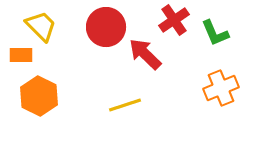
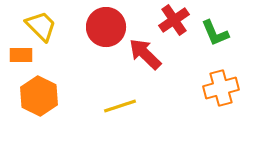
orange cross: rotated 8 degrees clockwise
yellow line: moved 5 px left, 1 px down
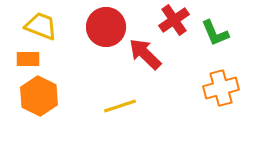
yellow trapezoid: rotated 24 degrees counterclockwise
orange rectangle: moved 7 px right, 4 px down
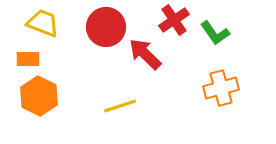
yellow trapezoid: moved 2 px right, 3 px up
green L-shape: rotated 12 degrees counterclockwise
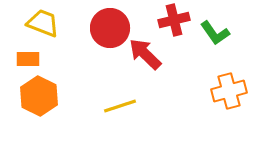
red cross: rotated 20 degrees clockwise
red circle: moved 4 px right, 1 px down
orange cross: moved 8 px right, 3 px down
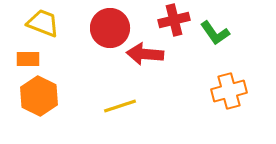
red arrow: rotated 39 degrees counterclockwise
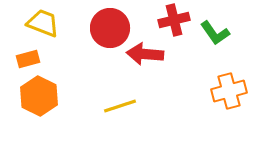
orange rectangle: rotated 15 degrees counterclockwise
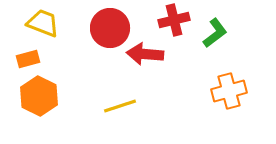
green L-shape: rotated 92 degrees counterclockwise
